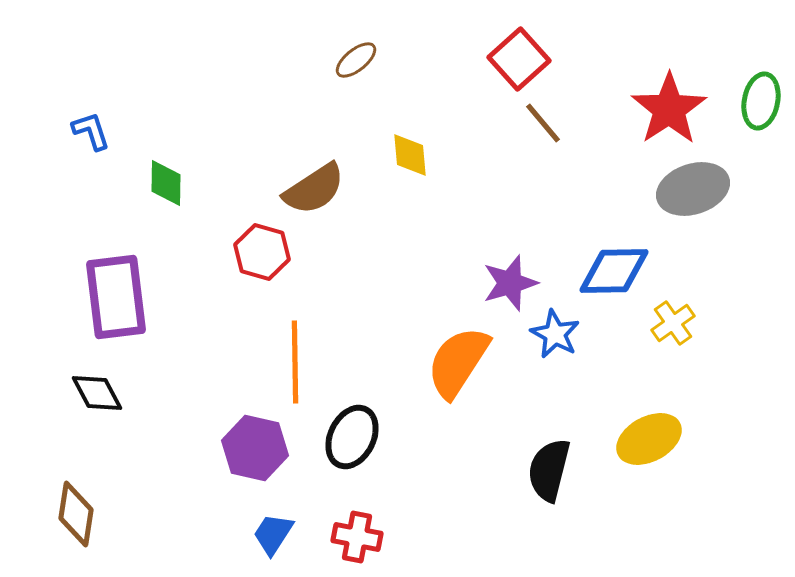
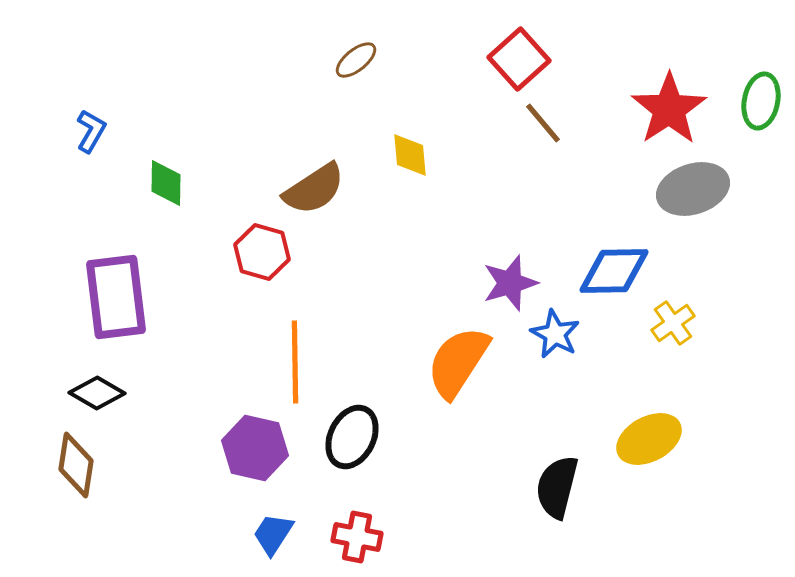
blue L-shape: rotated 48 degrees clockwise
black diamond: rotated 32 degrees counterclockwise
black semicircle: moved 8 px right, 17 px down
brown diamond: moved 49 px up
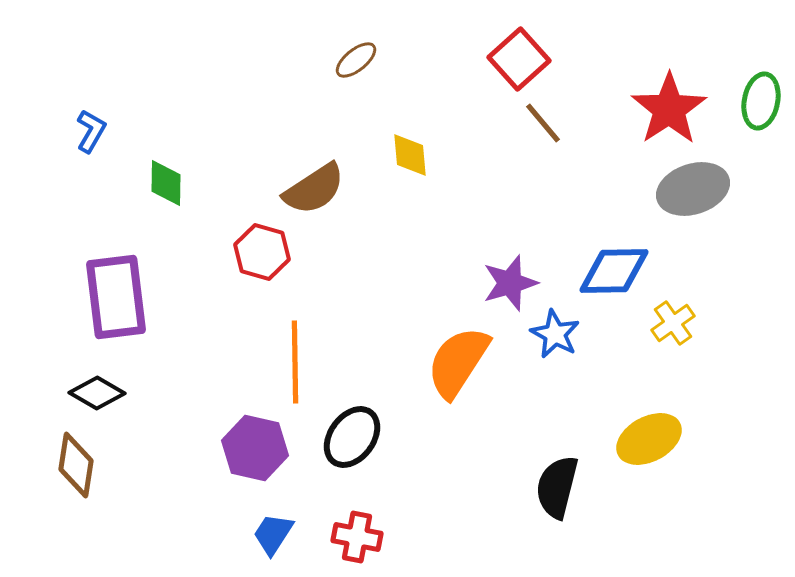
black ellipse: rotated 10 degrees clockwise
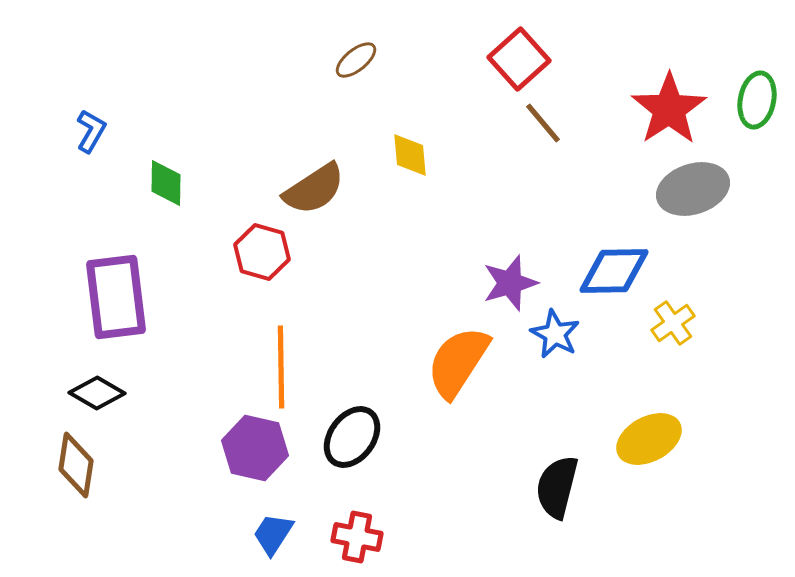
green ellipse: moved 4 px left, 1 px up
orange line: moved 14 px left, 5 px down
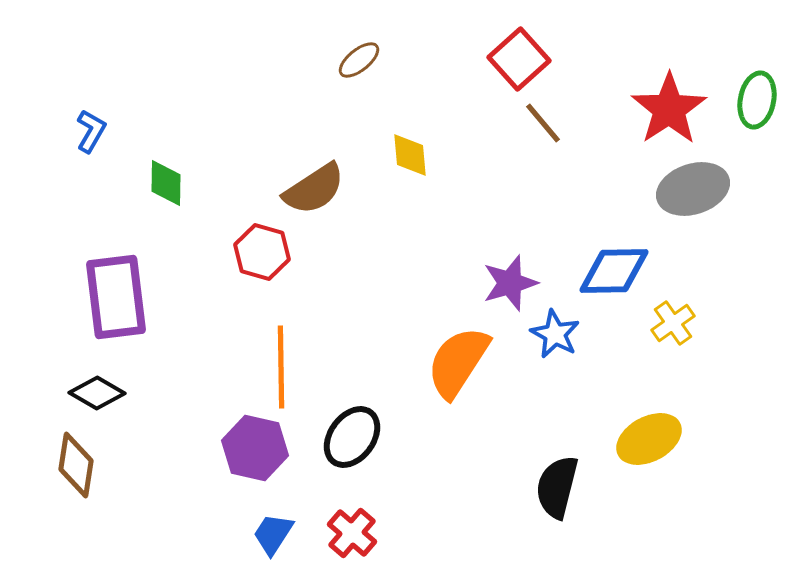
brown ellipse: moved 3 px right
red cross: moved 5 px left, 4 px up; rotated 30 degrees clockwise
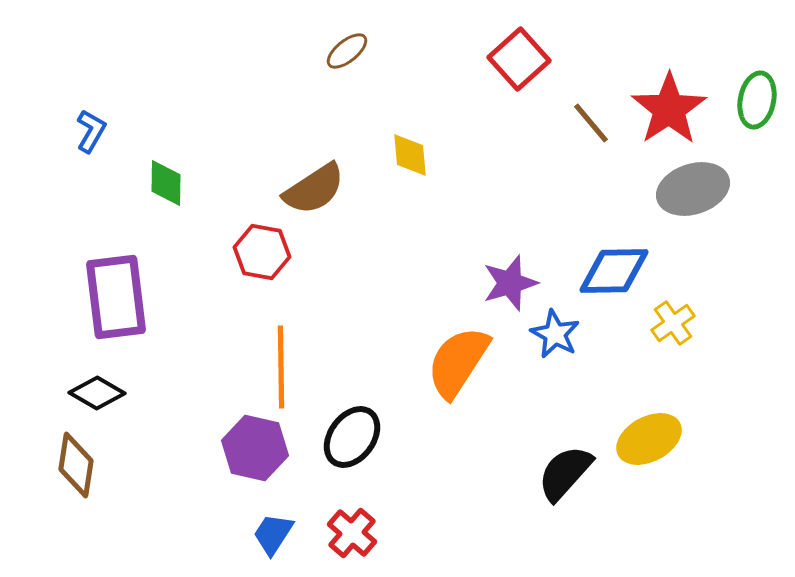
brown ellipse: moved 12 px left, 9 px up
brown line: moved 48 px right
red hexagon: rotated 6 degrees counterclockwise
black semicircle: moved 8 px right, 14 px up; rotated 28 degrees clockwise
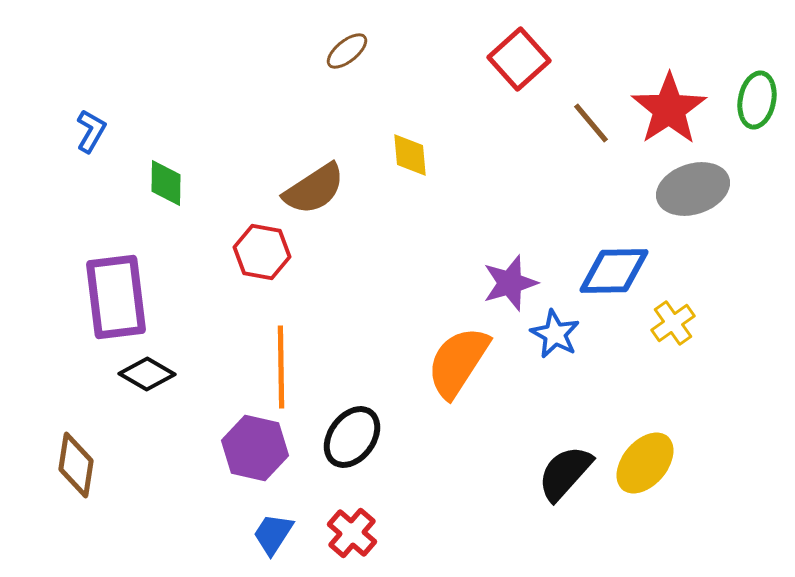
black diamond: moved 50 px right, 19 px up
yellow ellipse: moved 4 px left, 24 px down; rotated 22 degrees counterclockwise
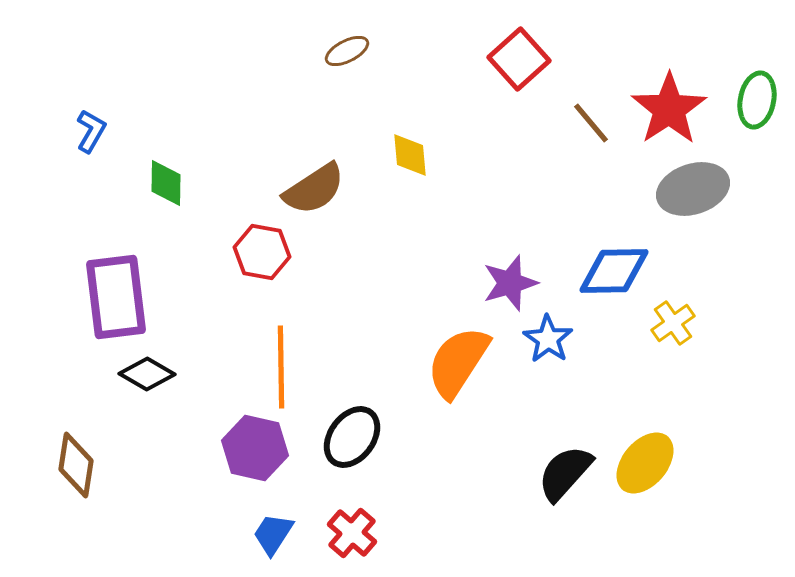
brown ellipse: rotated 12 degrees clockwise
blue star: moved 7 px left, 5 px down; rotated 6 degrees clockwise
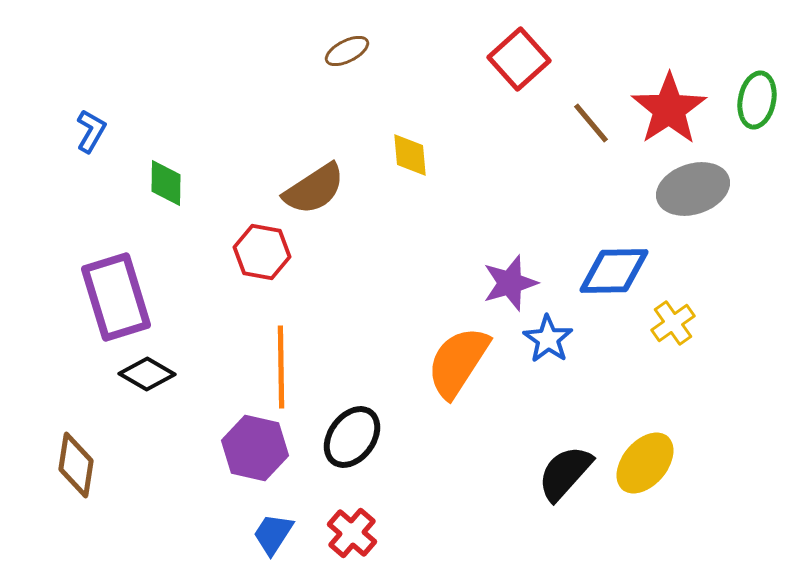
purple rectangle: rotated 10 degrees counterclockwise
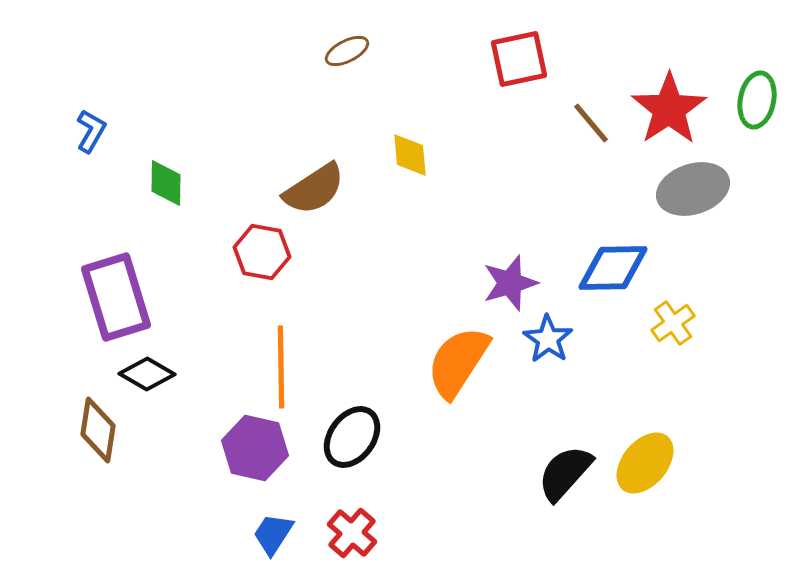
red square: rotated 30 degrees clockwise
blue diamond: moved 1 px left, 3 px up
brown diamond: moved 22 px right, 35 px up
